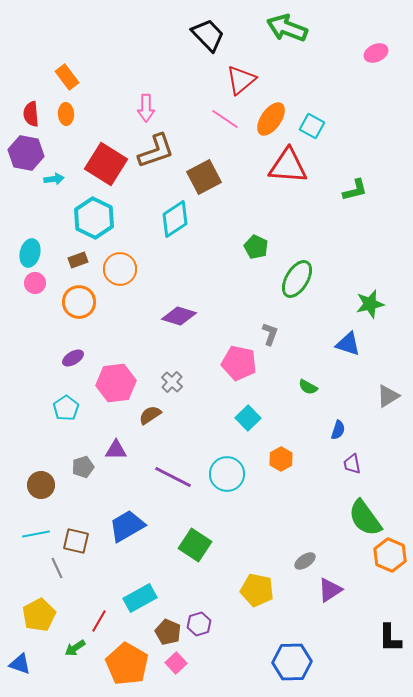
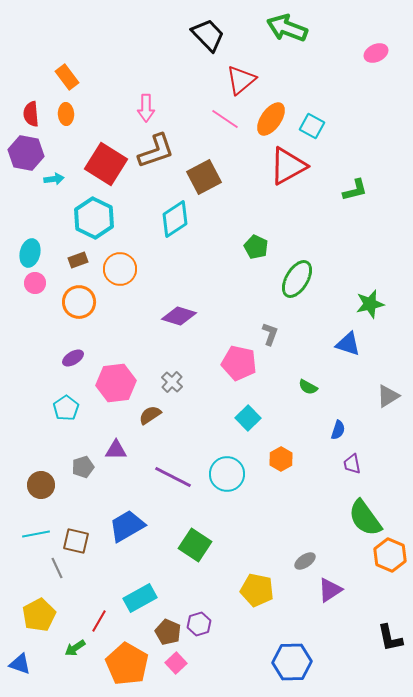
red triangle at (288, 166): rotated 33 degrees counterclockwise
black L-shape at (390, 638): rotated 12 degrees counterclockwise
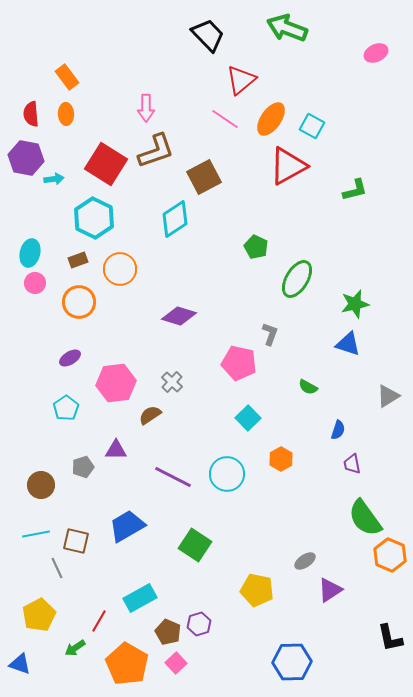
purple hexagon at (26, 153): moved 5 px down
green star at (370, 304): moved 15 px left
purple ellipse at (73, 358): moved 3 px left
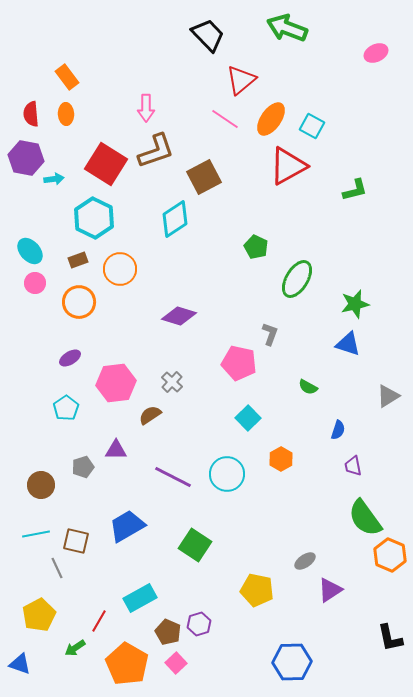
cyan ellipse at (30, 253): moved 2 px up; rotated 56 degrees counterclockwise
purple trapezoid at (352, 464): moved 1 px right, 2 px down
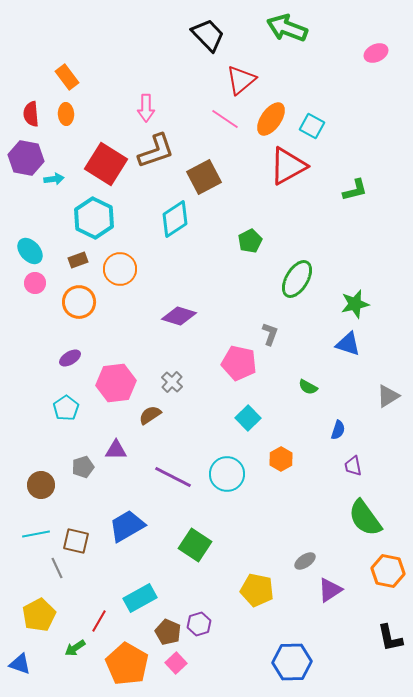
green pentagon at (256, 247): moved 6 px left, 6 px up; rotated 20 degrees clockwise
orange hexagon at (390, 555): moved 2 px left, 16 px down; rotated 12 degrees counterclockwise
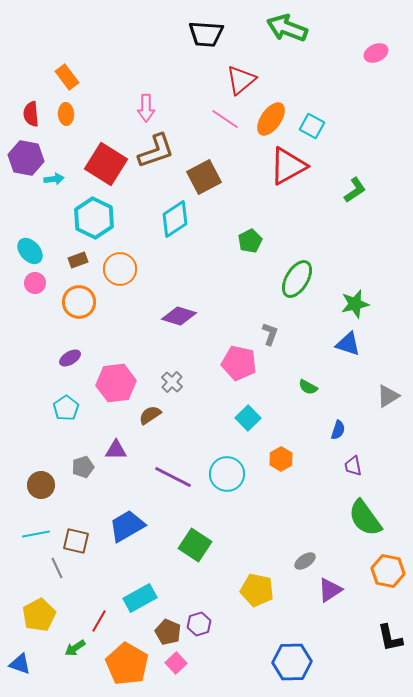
black trapezoid at (208, 35): moved 2 px left, 1 px up; rotated 138 degrees clockwise
green L-shape at (355, 190): rotated 20 degrees counterclockwise
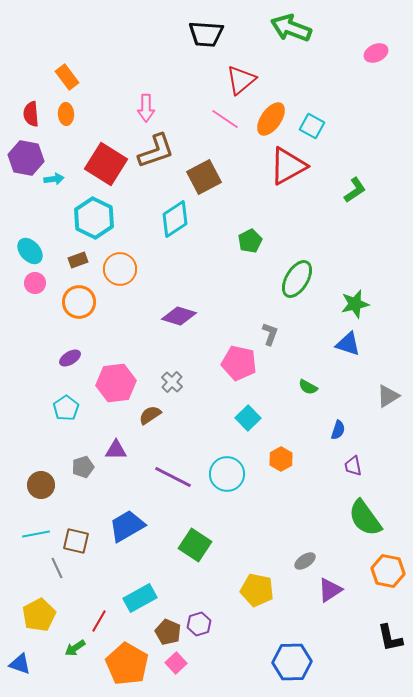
green arrow at (287, 28): moved 4 px right
